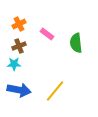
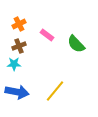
pink rectangle: moved 1 px down
green semicircle: moved 1 px down; rotated 36 degrees counterclockwise
blue arrow: moved 2 px left, 2 px down
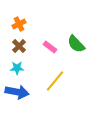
pink rectangle: moved 3 px right, 12 px down
brown cross: rotated 24 degrees counterclockwise
cyan star: moved 3 px right, 4 px down
yellow line: moved 10 px up
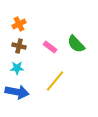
brown cross: rotated 32 degrees counterclockwise
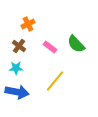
orange cross: moved 9 px right
brown cross: rotated 24 degrees clockwise
cyan star: moved 1 px left
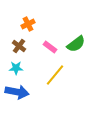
green semicircle: rotated 84 degrees counterclockwise
yellow line: moved 6 px up
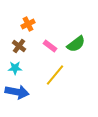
pink rectangle: moved 1 px up
cyan star: moved 1 px left
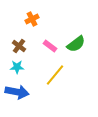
orange cross: moved 4 px right, 5 px up
cyan star: moved 2 px right, 1 px up
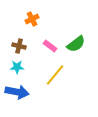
brown cross: rotated 24 degrees counterclockwise
